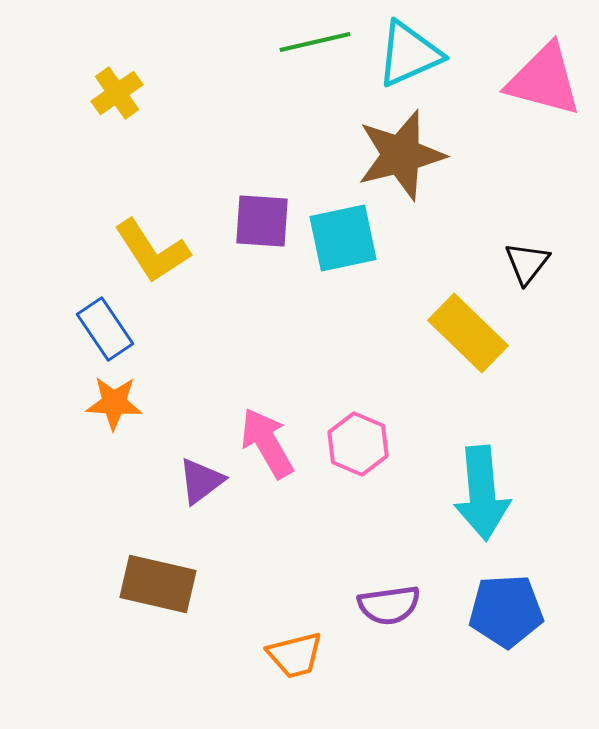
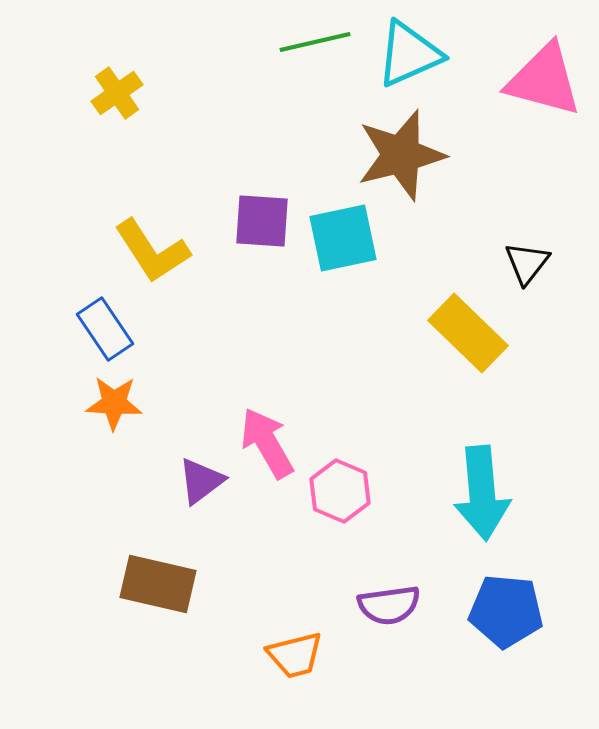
pink hexagon: moved 18 px left, 47 px down
blue pentagon: rotated 8 degrees clockwise
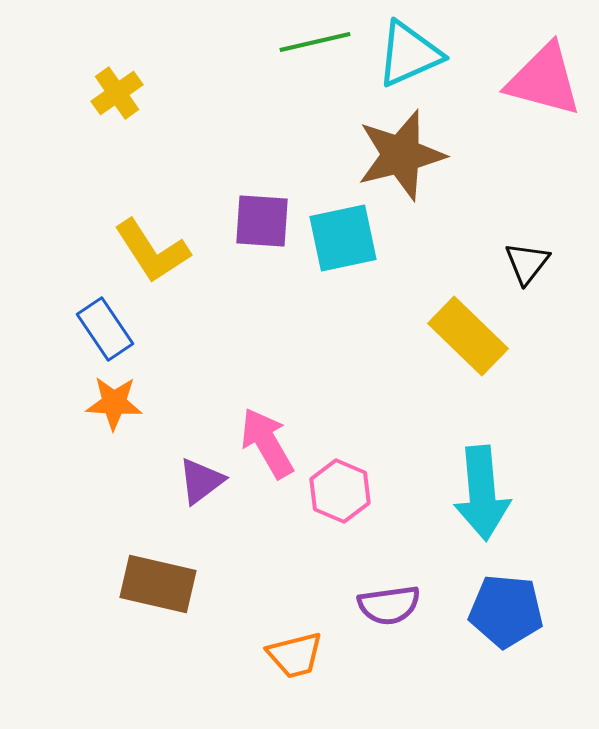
yellow rectangle: moved 3 px down
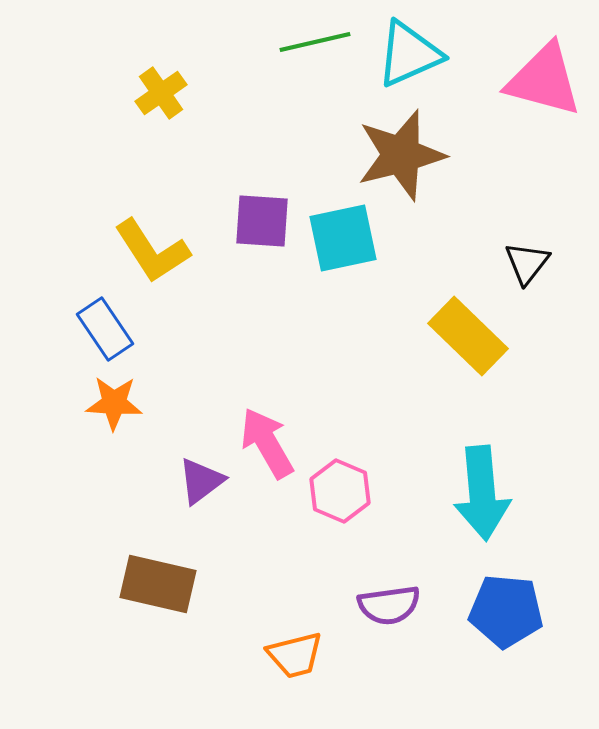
yellow cross: moved 44 px right
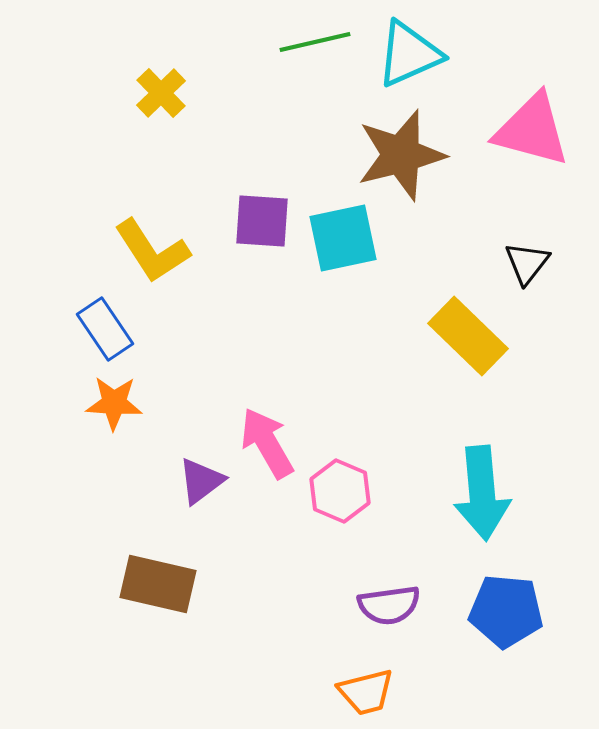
pink triangle: moved 12 px left, 50 px down
yellow cross: rotated 9 degrees counterclockwise
orange trapezoid: moved 71 px right, 37 px down
